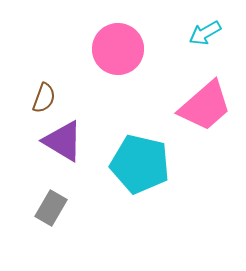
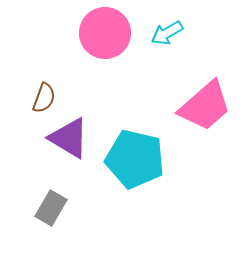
cyan arrow: moved 38 px left
pink circle: moved 13 px left, 16 px up
purple triangle: moved 6 px right, 3 px up
cyan pentagon: moved 5 px left, 5 px up
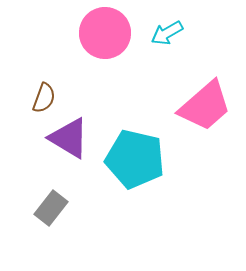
gray rectangle: rotated 8 degrees clockwise
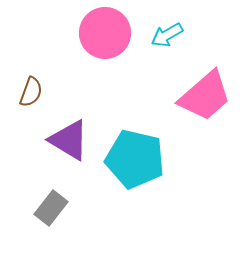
cyan arrow: moved 2 px down
brown semicircle: moved 13 px left, 6 px up
pink trapezoid: moved 10 px up
purple triangle: moved 2 px down
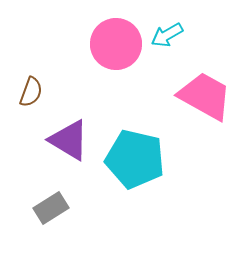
pink circle: moved 11 px right, 11 px down
pink trapezoid: rotated 110 degrees counterclockwise
gray rectangle: rotated 20 degrees clockwise
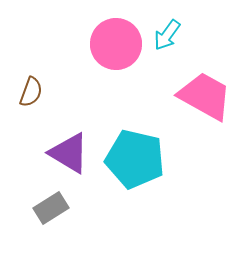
cyan arrow: rotated 24 degrees counterclockwise
purple triangle: moved 13 px down
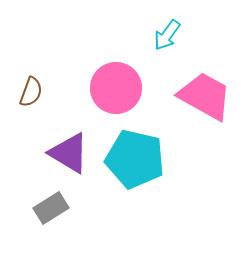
pink circle: moved 44 px down
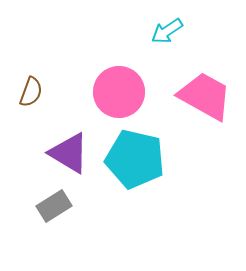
cyan arrow: moved 4 px up; rotated 20 degrees clockwise
pink circle: moved 3 px right, 4 px down
gray rectangle: moved 3 px right, 2 px up
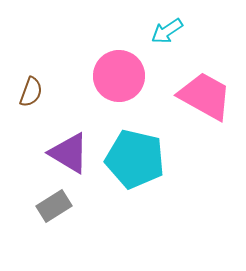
pink circle: moved 16 px up
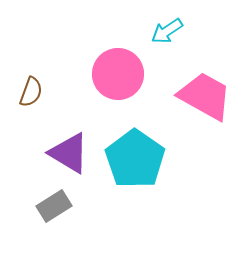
pink circle: moved 1 px left, 2 px up
cyan pentagon: rotated 22 degrees clockwise
